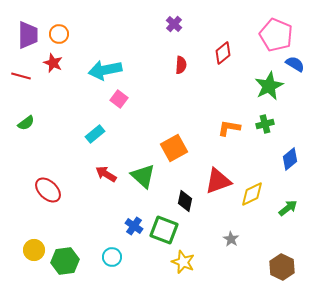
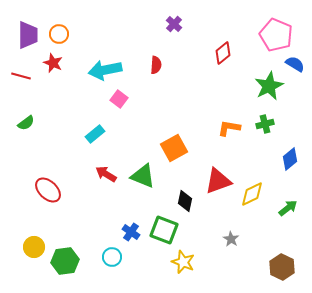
red semicircle: moved 25 px left
green triangle: rotated 20 degrees counterclockwise
blue cross: moved 3 px left, 6 px down
yellow circle: moved 3 px up
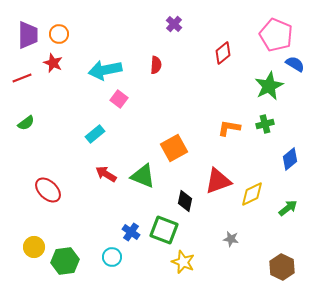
red line: moved 1 px right, 2 px down; rotated 36 degrees counterclockwise
gray star: rotated 21 degrees counterclockwise
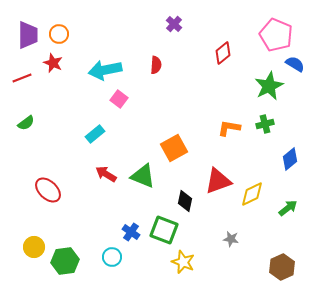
brown hexagon: rotated 10 degrees clockwise
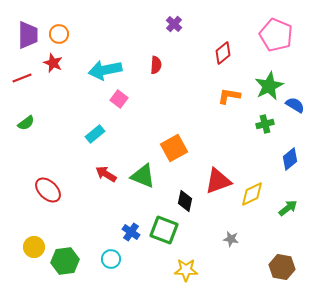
blue semicircle: moved 41 px down
orange L-shape: moved 32 px up
cyan circle: moved 1 px left, 2 px down
yellow star: moved 3 px right, 8 px down; rotated 20 degrees counterclockwise
brown hexagon: rotated 25 degrees counterclockwise
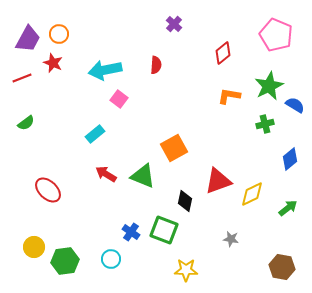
purple trapezoid: moved 4 px down; rotated 28 degrees clockwise
